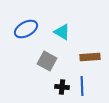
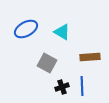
gray square: moved 2 px down
black cross: rotated 24 degrees counterclockwise
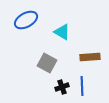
blue ellipse: moved 9 px up
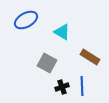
brown rectangle: rotated 36 degrees clockwise
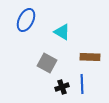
blue ellipse: rotated 35 degrees counterclockwise
brown rectangle: rotated 30 degrees counterclockwise
blue line: moved 2 px up
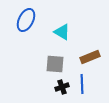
brown rectangle: rotated 24 degrees counterclockwise
gray square: moved 8 px right, 1 px down; rotated 24 degrees counterclockwise
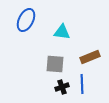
cyan triangle: rotated 24 degrees counterclockwise
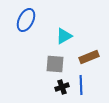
cyan triangle: moved 2 px right, 4 px down; rotated 36 degrees counterclockwise
brown rectangle: moved 1 px left
blue line: moved 1 px left, 1 px down
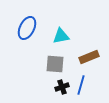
blue ellipse: moved 1 px right, 8 px down
cyan triangle: moved 3 px left; rotated 18 degrees clockwise
blue line: rotated 18 degrees clockwise
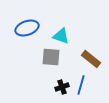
blue ellipse: rotated 45 degrees clockwise
cyan triangle: rotated 30 degrees clockwise
brown rectangle: moved 2 px right, 2 px down; rotated 60 degrees clockwise
gray square: moved 4 px left, 7 px up
